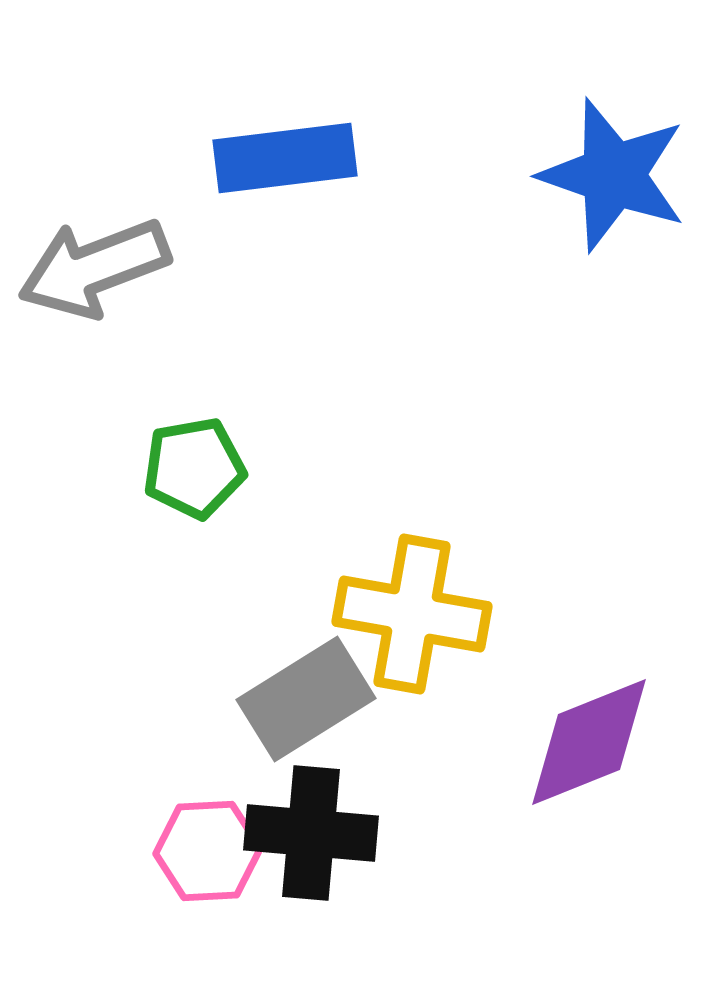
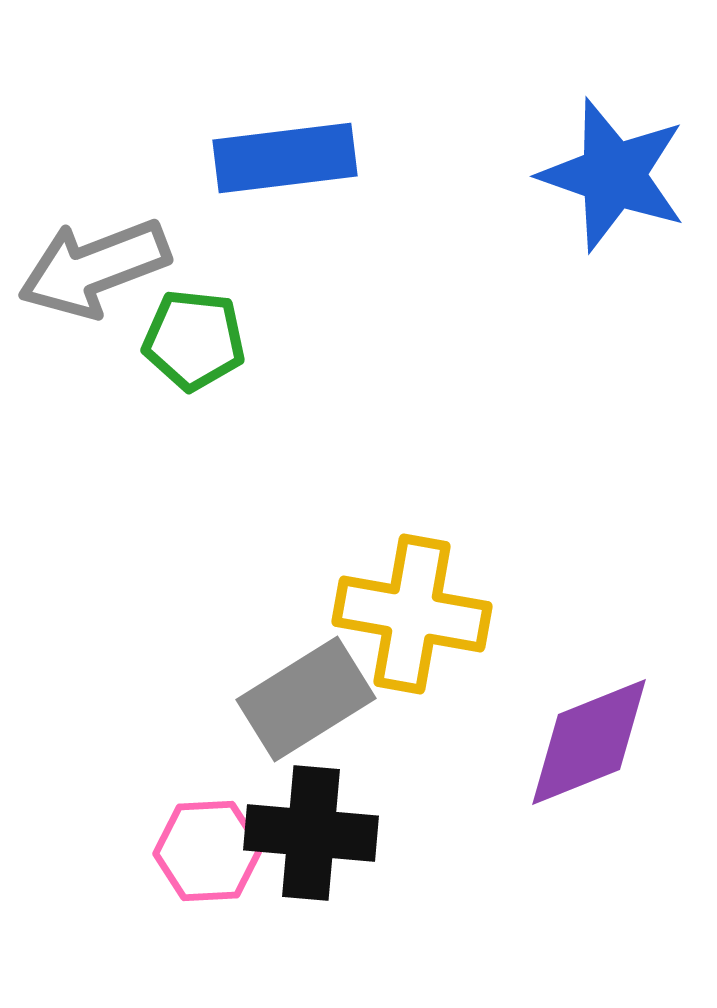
green pentagon: moved 128 px up; rotated 16 degrees clockwise
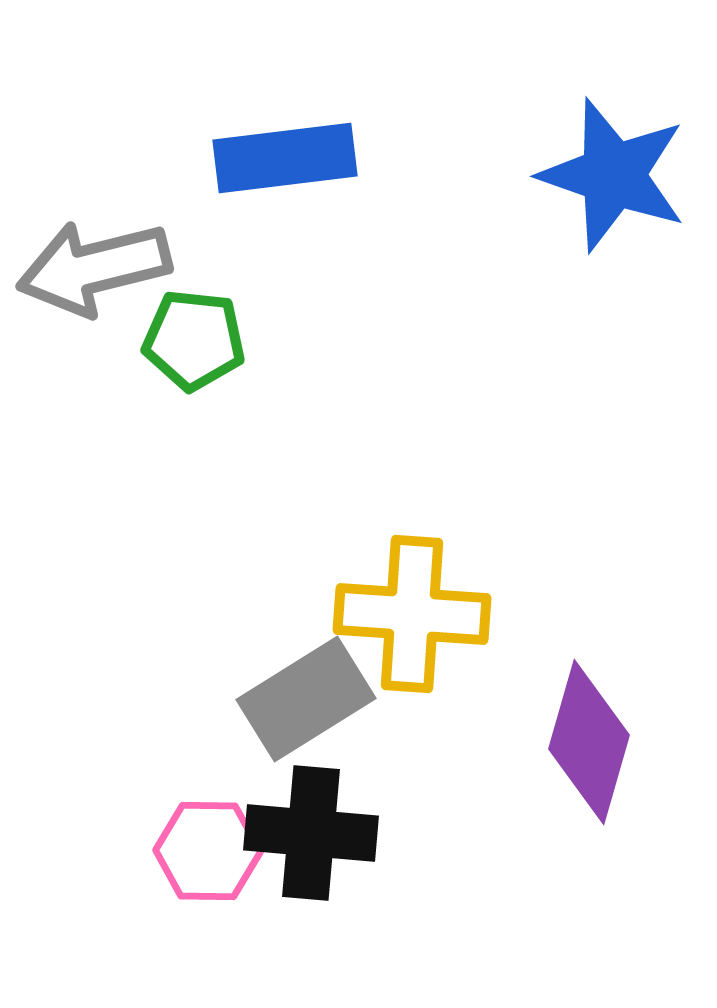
gray arrow: rotated 7 degrees clockwise
yellow cross: rotated 6 degrees counterclockwise
purple diamond: rotated 52 degrees counterclockwise
pink hexagon: rotated 4 degrees clockwise
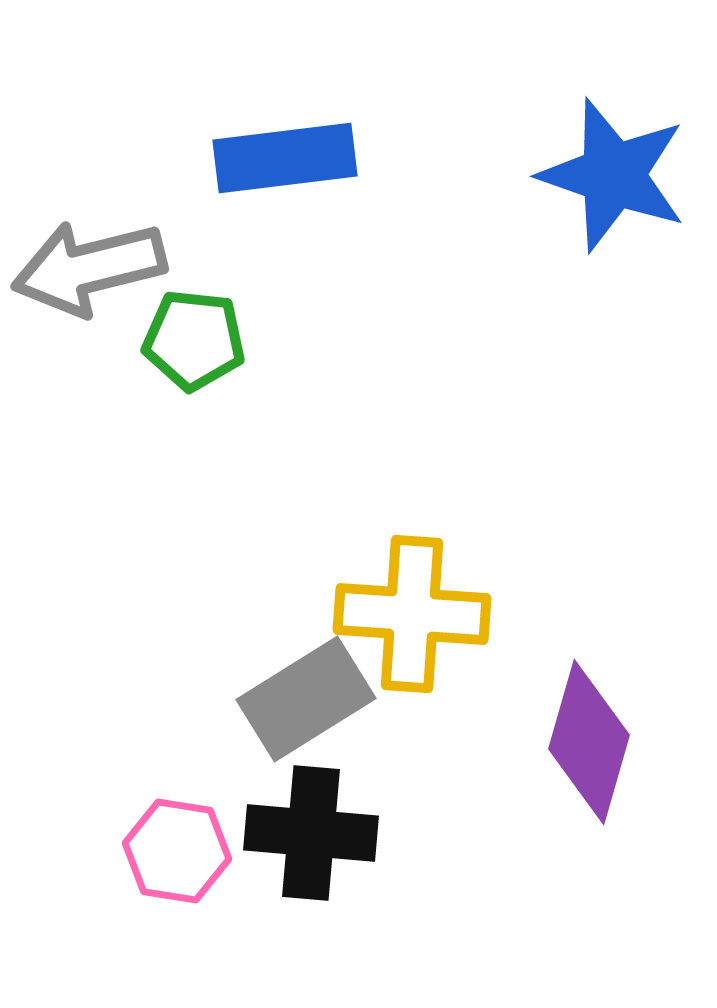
gray arrow: moved 5 px left
pink hexagon: moved 31 px left; rotated 8 degrees clockwise
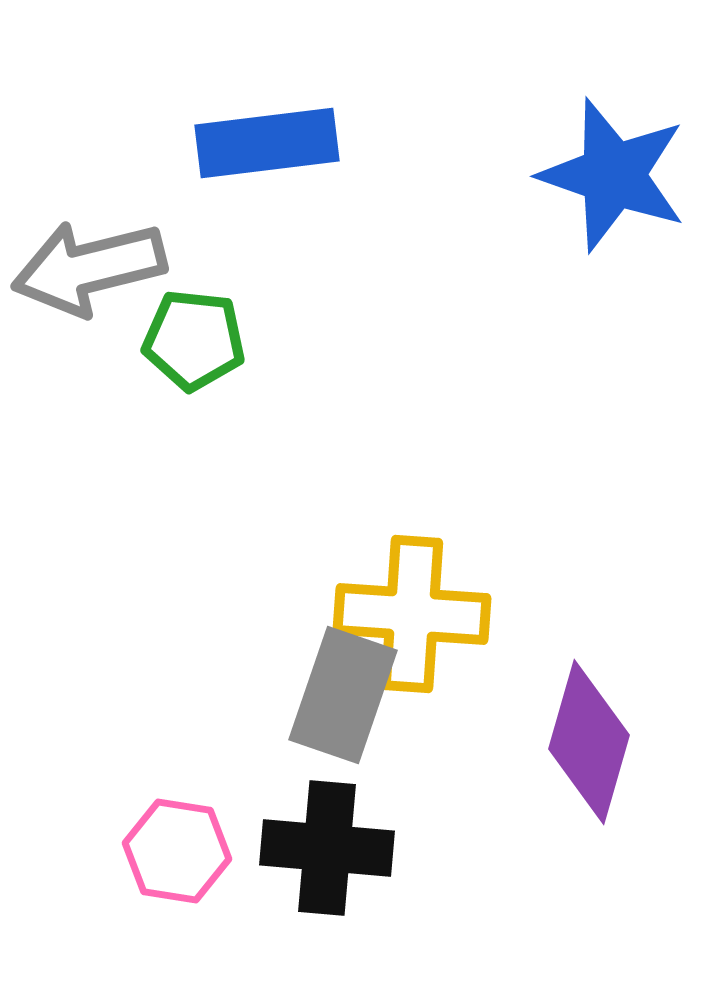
blue rectangle: moved 18 px left, 15 px up
gray rectangle: moved 37 px right, 4 px up; rotated 39 degrees counterclockwise
black cross: moved 16 px right, 15 px down
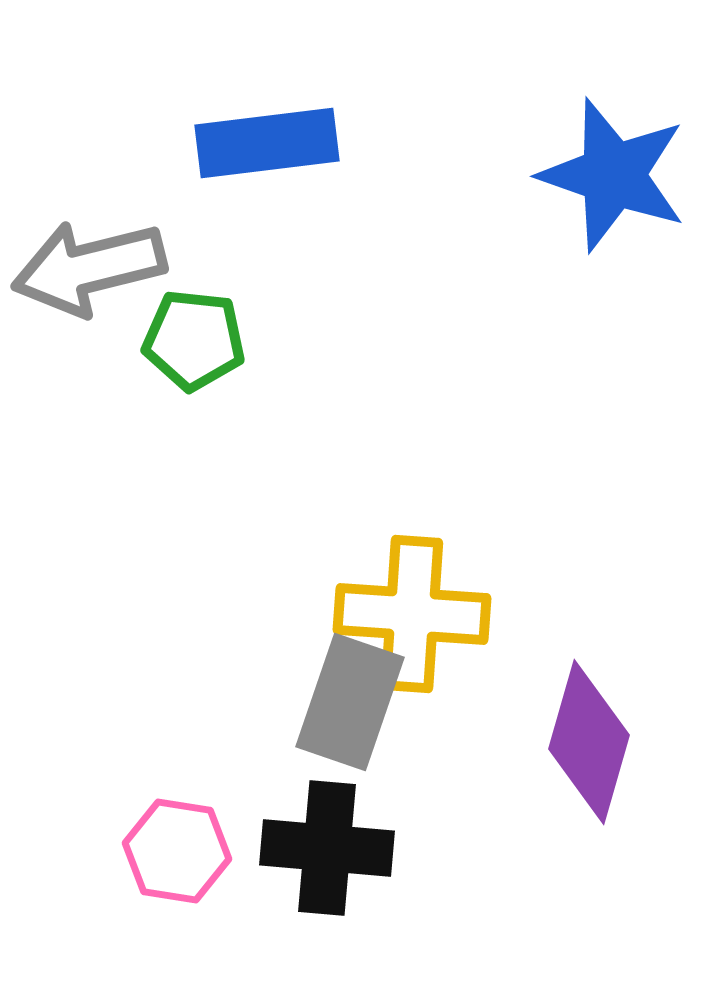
gray rectangle: moved 7 px right, 7 px down
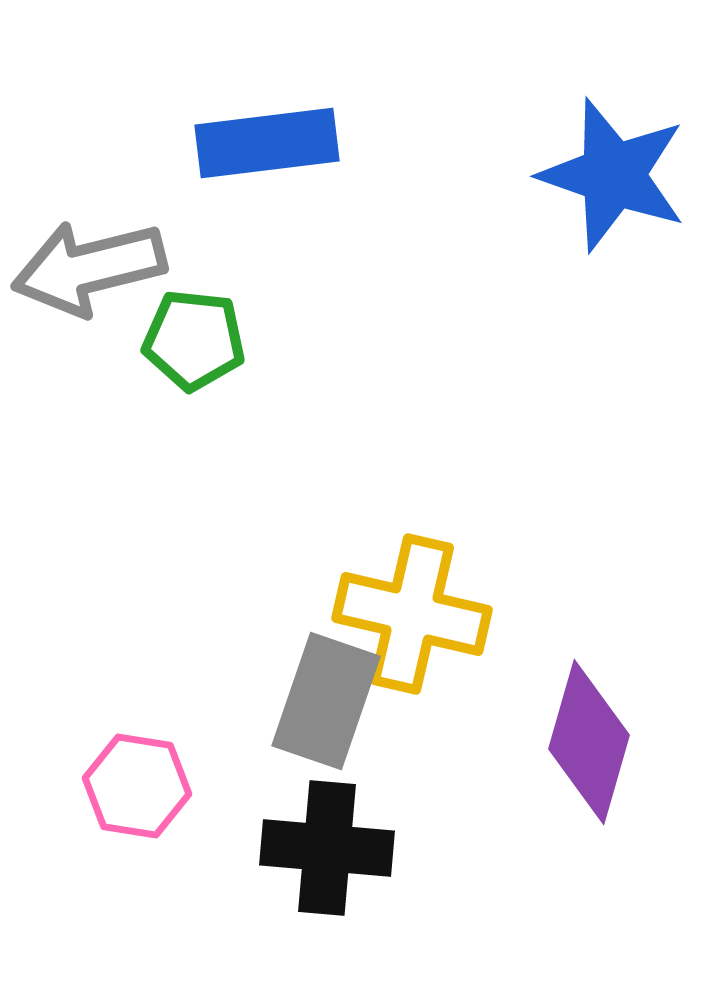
yellow cross: rotated 9 degrees clockwise
gray rectangle: moved 24 px left, 1 px up
pink hexagon: moved 40 px left, 65 px up
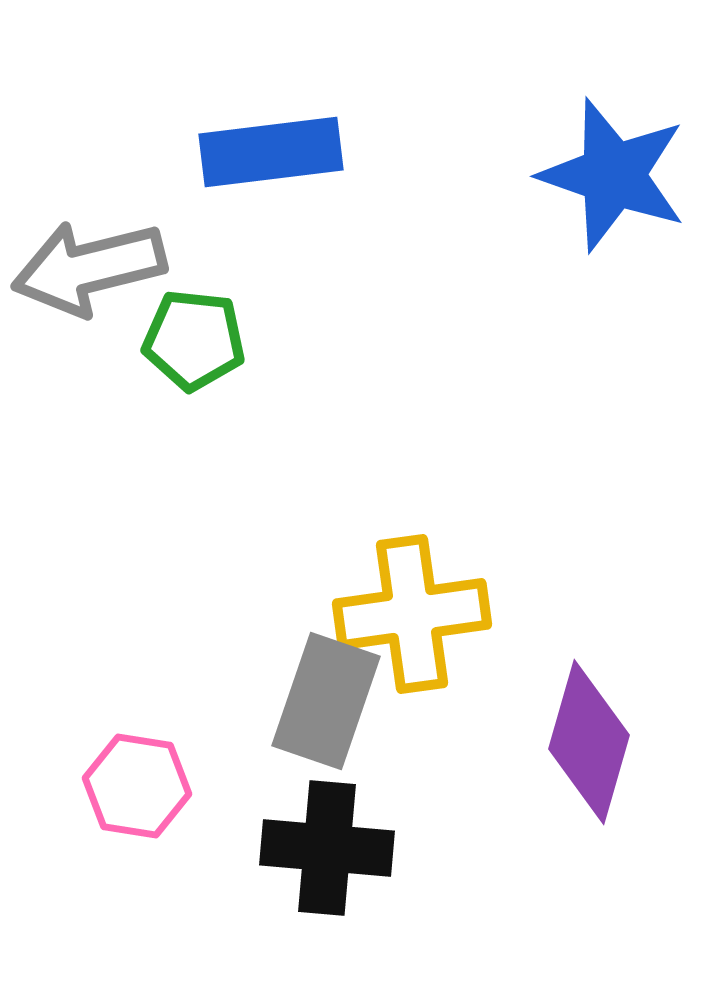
blue rectangle: moved 4 px right, 9 px down
yellow cross: rotated 21 degrees counterclockwise
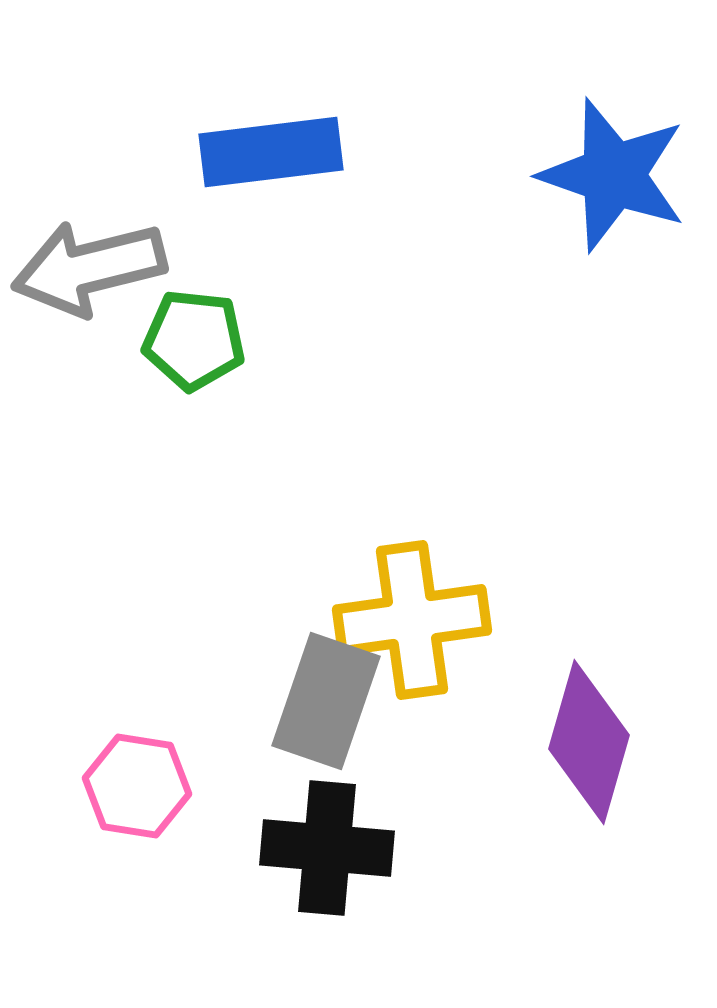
yellow cross: moved 6 px down
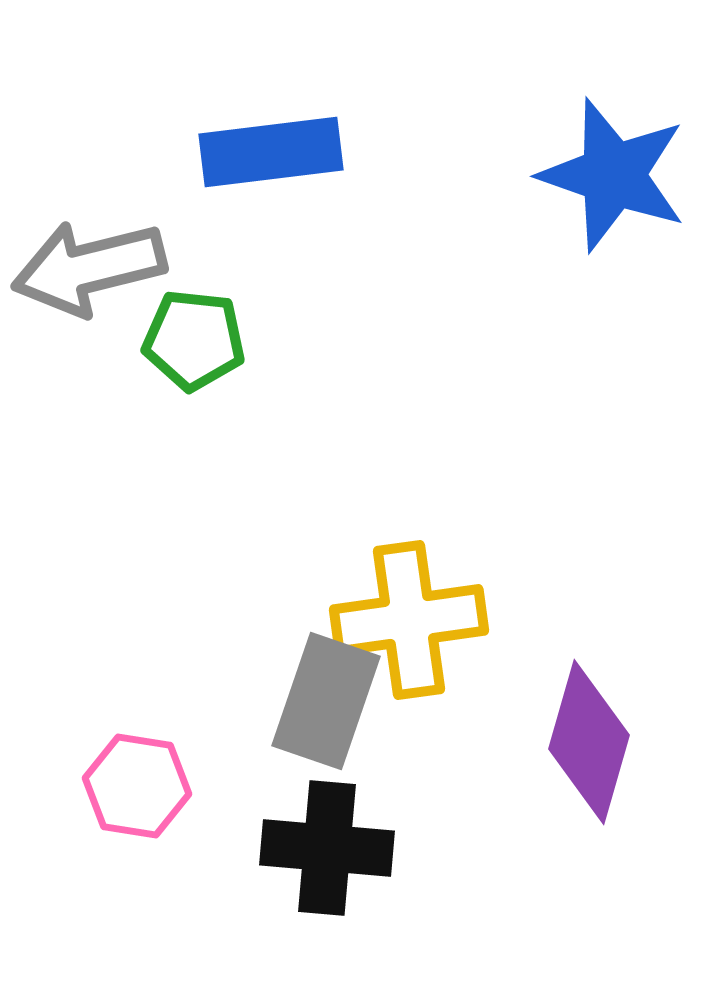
yellow cross: moved 3 px left
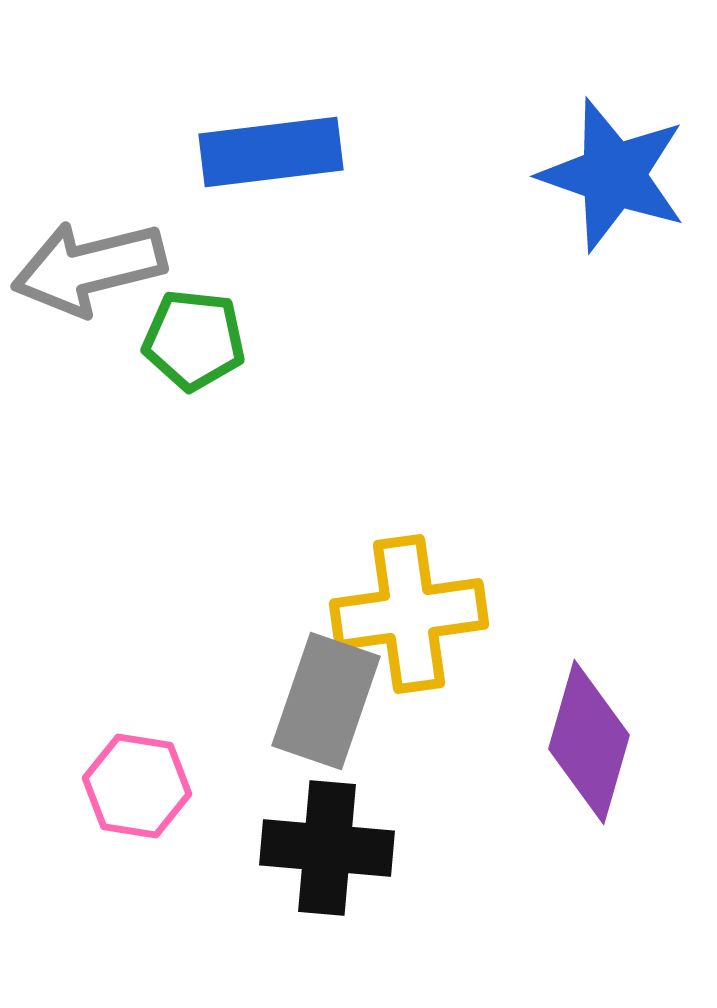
yellow cross: moved 6 px up
